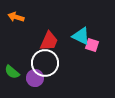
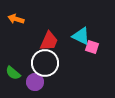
orange arrow: moved 2 px down
pink square: moved 2 px down
green semicircle: moved 1 px right, 1 px down
purple circle: moved 4 px down
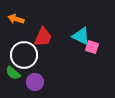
red trapezoid: moved 6 px left, 4 px up
white circle: moved 21 px left, 8 px up
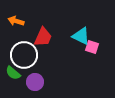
orange arrow: moved 2 px down
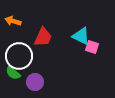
orange arrow: moved 3 px left
white circle: moved 5 px left, 1 px down
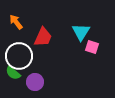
orange arrow: moved 3 px right, 1 px down; rotated 35 degrees clockwise
cyan triangle: moved 4 px up; rotated 36 degrees clockwise
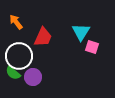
purple circle: moved 2 px left, 5 px up
